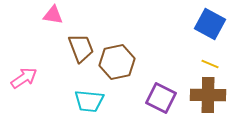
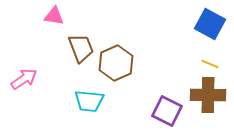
pink triangle: moved 1 px right, 1 px down
brown hexagon: moved 1 px left, 1 px down; rotated 12 degrees counterclockwise
pink arrow: moved 1 px down
purple square: moved 6 px right, 13 px down
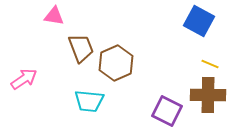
blue square: moved 11 px left, 3 px up
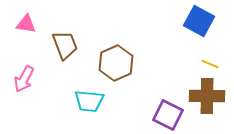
pink triangle: moved 28 px left, 8 px down
brown trapezoid: moved 16 px left, 3 px up
pink arrow: rotated 152 degrees clockwise
brown cross: moved 1 px left, 1 px down
purple square: moved 1 px right, 4 px down
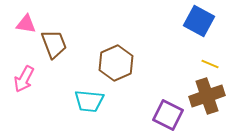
brown trapezoid: moved 11 px left, 1 px up
brown cross: rotated 20 degrees counterclockwise
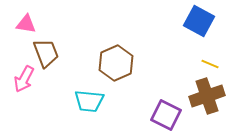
brown trapezoid: moved 8 px left, 9 px down
purple square: moved 2 px left
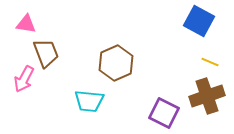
yellow line: moved 2 px up
purple square: moved 2 px left, 2 px up
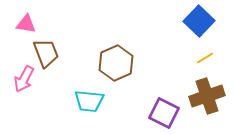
blue square: rotated 16 degrees clockwise
yellow line: moved 5 px left, 4 px up; rotated 54 degrees counterclockwise
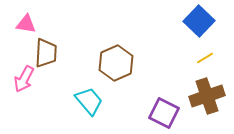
brown trapezoid: rotated 24 degrees clockwise
cyan trapezoid: rotated 136 degrees counterclockwise
